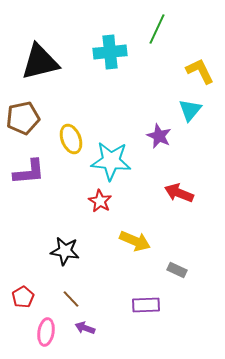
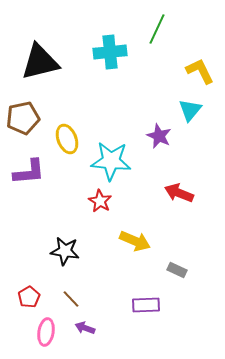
yellow ellipse: moved 4 px left
red pentagon: moved 6 px right
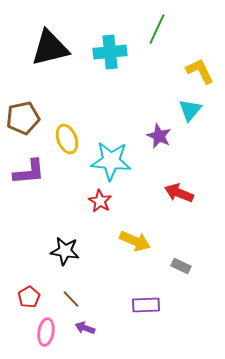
black triangle: moved 10 px right, 14 px up
gray rectangle: moved 4 px right, 4 px up
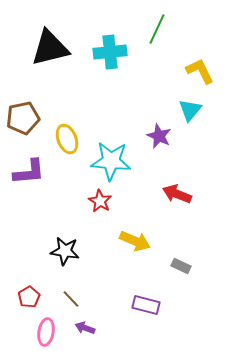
red arrow: moved 2 px left, 1 px down
purple rectangle: rotated 16 degrees clockwise
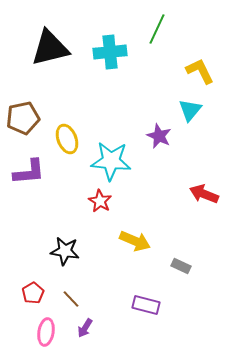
red arrow: moved 27 px right
red pentagon: moved 4 px right, 4 px up
purple arrow: rotated 78 degrees counterclockwise
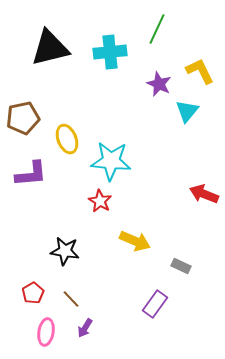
cyan triangle: moved 3 px left, 1 px down
purple star: moved 52 px up
purple L-shape: moved 2 px right, 2 px down
purple rectangle: moved 9 px right, 1 px up; rotated 68 degrees counterclockwise
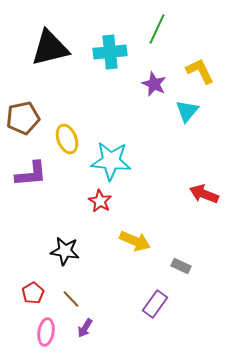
purple star: moved 5 px left
